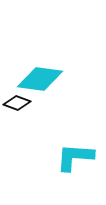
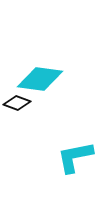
cyan L-shape: rotated 15 degrees counterclockwise
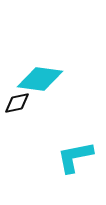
black diamond: rotated 32 degrees counterclockwise
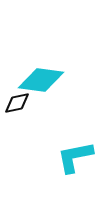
cyan diamond: moved 1 px right, 1 px down
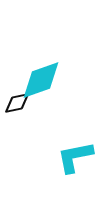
cyan diamond: rotated 27 degrees counterclockwise
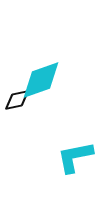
black diamond: moved 3 px up
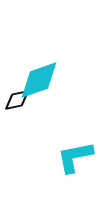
cyan diamond: moved 2 px left
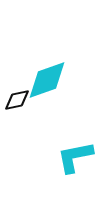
cyan diamond: moved 8 px right
